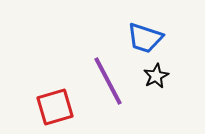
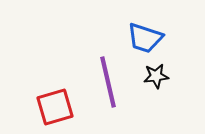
black star: rotated 20 degrees clockwise
purple line: moved 1 px down; rotated 15 degrees clockwise
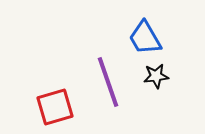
blue trapezoid: rotated 42 degrees clockwise
purple line: rotated 6 degrees counterclockwise
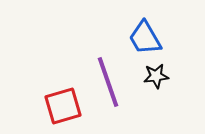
red square: moved 8 px right, 1 px up
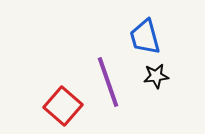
blue trapezoid: moved 1 px up; rotated 15 degrees clockwise
red square: rotated 33 degrees counterclockwise
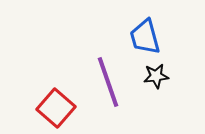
red square: moved 7 px left, 2 px down
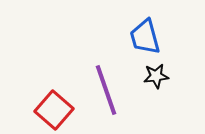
purple line: moved 2 px left, 8 px down
red square: moved 2 px left, 2 px down
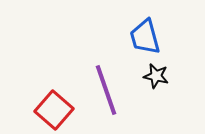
black star: rotated 20 degrees clockwise
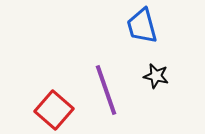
blue trapezoid: moved 3 px left, 11 px up
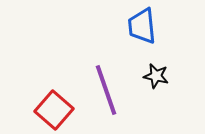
blue trapezoid: rotated 9 degrees clockwise
